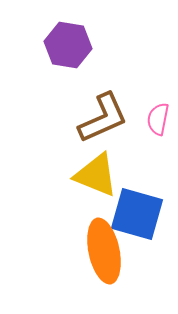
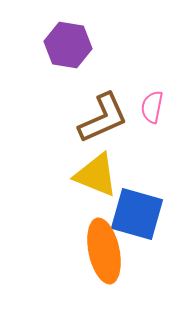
pink semicircle: moved 6 px left, 12 px up
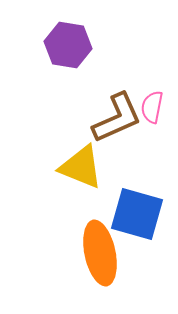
brown L-shape: moved 14 px right
yellow triangle: moved 15 px left, 8 px up
orange ellipse: moved 4 px left, 2 px down
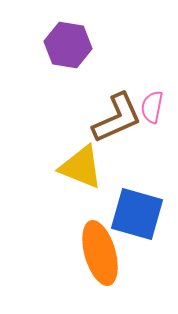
orange ellipse: rotated 4 degrees counterclockwise
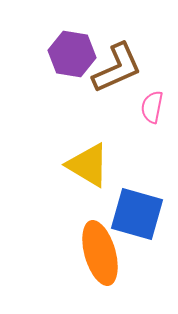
purple hexagon: moved 4 px right, 9 px down
brown L-shape: moved 50 px up
yellow triangle: moved 7 px right, 2 px up; rotated 9 degrees clockwise
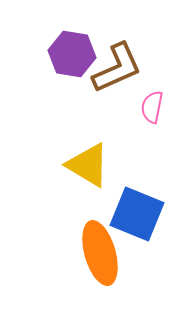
blue square: rotated 6 degrees clockwise
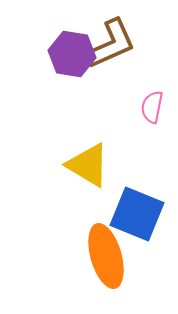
brown L-shape: moved 6 px left, 24 px up
orange ellipse: moved 6 px right, 3 px down
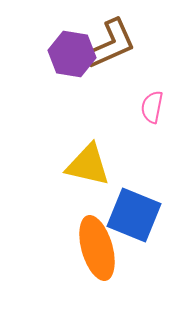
yellow triangle: rotated 18 degrees counterclockwise
blue square: moved 3 px left, 1 px down
orange ellipse: moved 9 px left, 8 px up
